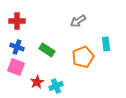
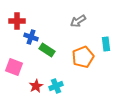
blue cross: moved 14 px right, 10 px up
pink square: moved 2 px left
red star: moved 1 px left, 4 px down
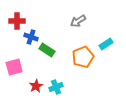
cyan rectangle: rotated 64 degrees clockwise
pink square: rotated 36 degrees counterclockwise
cyan cross: moved 1 px down
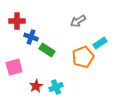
cyan rectangle: moved 6 px left, 1 px up
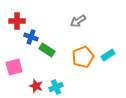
cyan rectangle: moved 8 px right, 12 px down
red star: rotated 24 degrees counterclockwise
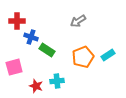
cyan cross: moved 1 px right, 6 px up; rotated 16 degrees clockwise
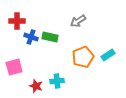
green rectangle: moved 3 px right, 13 px up; rotated 21 degrees counterclockwise
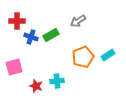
green rectangle: moved 1 px right, 2 px up; rotated 42 degrees counterclockwise
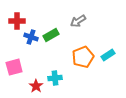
cyan cross: moved 2 px left, 3 px up
red star: rotated 16 degrees clockwise
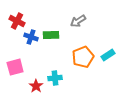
red cross: rotated 28 degrees clockwise
green rectangle: rotated 28 degrees clockwise
pink square: moved 1 px right
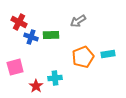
red cross: moved 2 px right, 1 px down
cyan rectangle: moved 1 px up; rotated 24 degrees clockwise
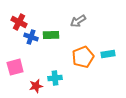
red star: rotated 24 degrees clockwise
